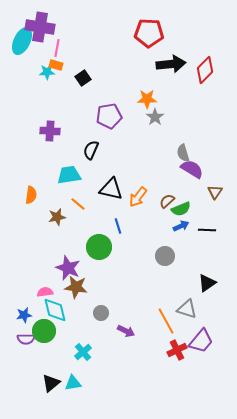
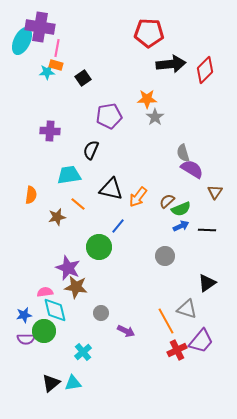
blue line at (118, 226): rotated 56 degrees clockwise
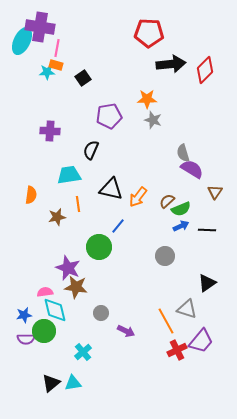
gray star at (155, 117): moved 2 px left, 3 px down; rotated 18 degrees counterclockwise
orange line at (78, 204): rotated 42 degrees clockwise
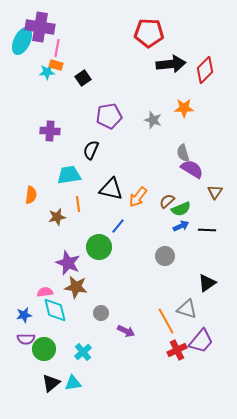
orange star at (147, 99): moved 37 px right, 9 px down
purple star at (68, 268): moved 5 px up
green circle at (44, 331): moved 18 px down
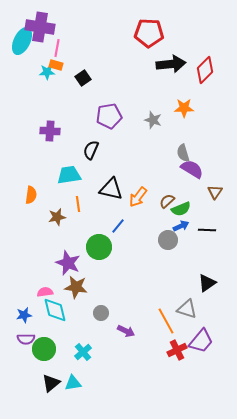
gray circle at (165, 256): moved 3 px right, 16 px up
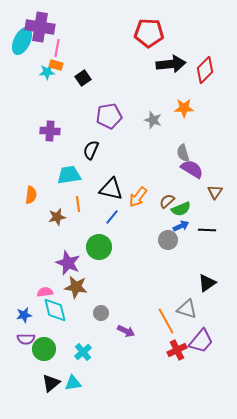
blue line at (118, 226): moved 6 px left, 9 px up
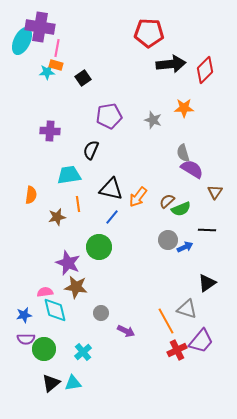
blue arrow at (181, 226): moved 4 px right, 21 px down
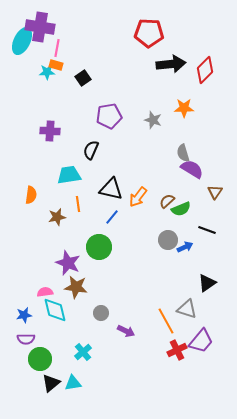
black line at (207, 230): rotated 18 degrees clockwise
green circle at (44, 349): moved 4 px left, 10 px down
